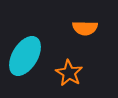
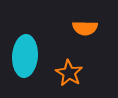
cyan ellipse: rotated 27 degrees counterclockwise
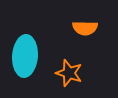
orange star: rotated 12 degrees counterclockwise
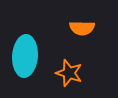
orange semicircle: moved 3 px left
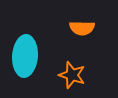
orange star: moved 3 px right, 2 px down
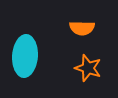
orange star: moved 16 px right, 7 px up
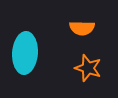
cyan ellipse: moved 3 px up
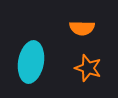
cyan ellipse: moved 6 px right, 9 px down; rotated 6 degrees clockwise
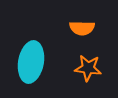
orange star: rotated 12 degrees counterclockwise
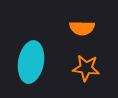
orange star: moved 2 px left
